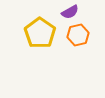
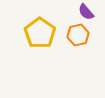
purple semicircle: moved 16 px right; rotated 78 degrees clockwise
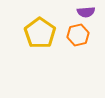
purple semicircle: rotated 54 degrees counterclockwise
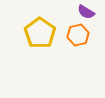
purple semicircle: rotated 36 degrees clockwise
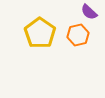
purple semicircle: moved 3 px right; rotated 12 degrees clockwise
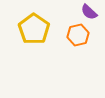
yellow pentagon: moved 6 px left, 4 px up
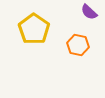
orange hexagon: moved 10 px down; rotated 25 degrees clockwise
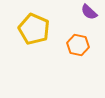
yellow pentagon: rotated 12 degrees counterclockwise
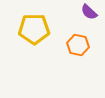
yellow pentagon: rotated 24 degrees counterclockwise
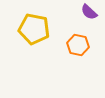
yellow pentagon: rotated 12 degrees clockwise
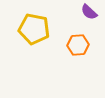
orange hexagon: rotated 15 degrees counterclockwise
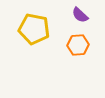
purple semicircle: moved 9 px left, 3 px down
